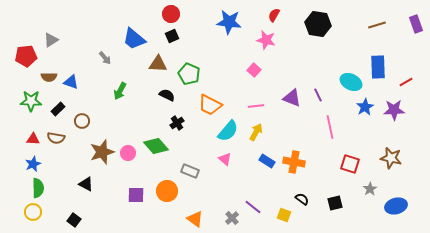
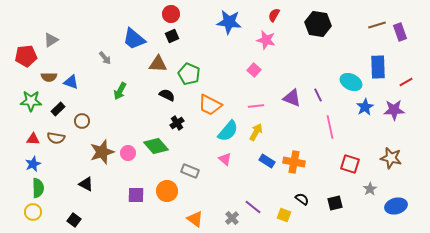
purple rectangle at (416, 24): moved 16 px left, 8 px down
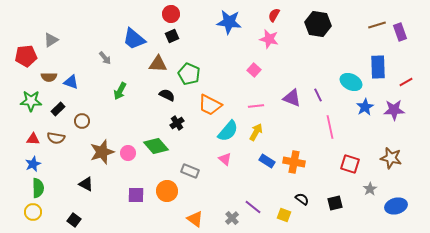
pink star at (266, 40): moved 3 px right, 1 px up
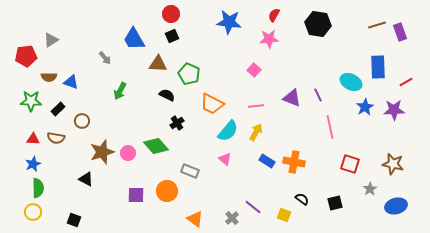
blue trapezoid at (134, 39): rotated 20 degrees clockwise
pink star at (269, 39): rotated 18 degrees counterclockwise
orange trapezoid at (210, 105): moved 2 px right, 1 px up
brown star at (391, 158): moved 2 px right, 6 px down
black triangle at (86, 184): moved 5 px up
black square at (74, 220): rotated 16 degrees counterclockwise
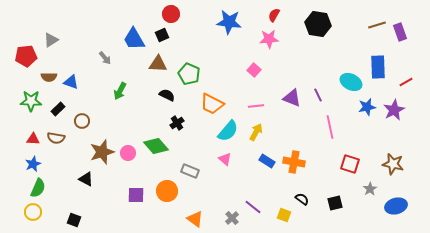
black square at (172, 36): moved 10 px left, 1 px up
blue star at (365, 107): moved 2 px right; rotated 18 degrees clockwise
purple star at (394, 110): rotated 25 degrees counterclockwise
green semicircle at (38, 188): rotated 24 degrees clockwise
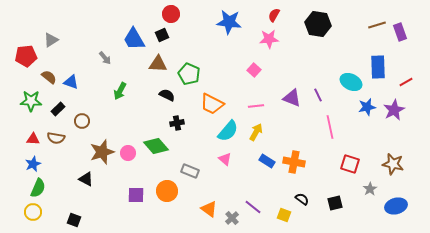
brown semicircle at (49, 77): rotated 140 degrees counterclockwise
black cross at (177, 123): rotated 24 degrees clockwise
orange triangle at (195, 219): moved 14 px right, 10 px up
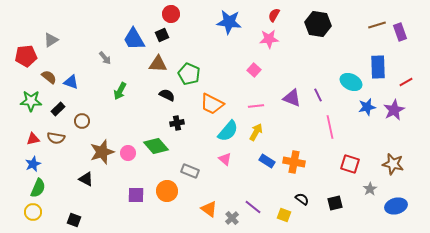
red triangle at (33, 139): rotated 16 degrees counterclockwise
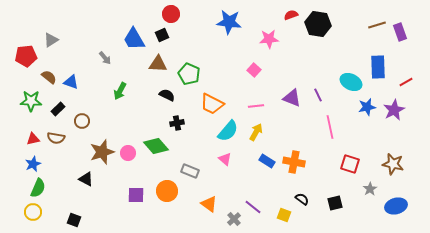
red semicircle at (274, 15): moved 17 px right; rotated 40 degrees clockwise
orange triangle at (209, 209): moved 5 px up
gray cross at (232, 218): moved 2 px right, 1 px down
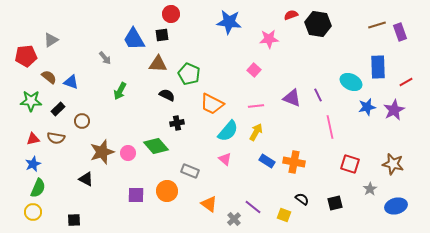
black square at (162, 35): rotated 16 degrees clockwise
black square at (74, 220): rotated 24 degrees counterclockwise
